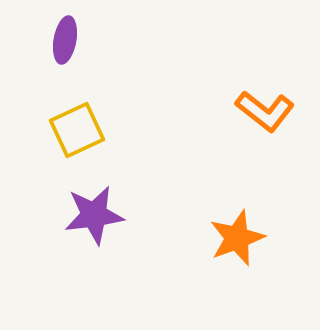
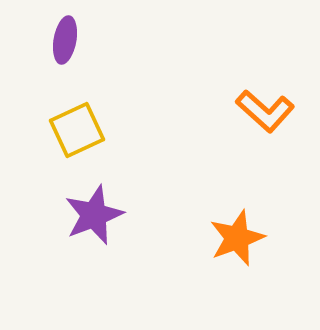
orange L-shape: rotated 4 degrees clockwise
purple star: rotated 14 degrees counterclockwise
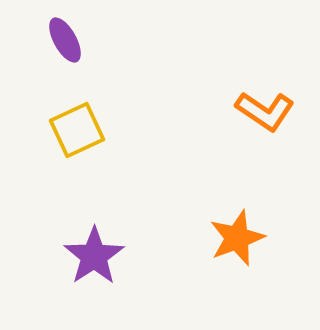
purple ellipse: rotated 39 degrees counterclockwise
orange L-shape: rotated 8 degrees counterclockwise
purple star: moved 41 px down; rotated 12 degrees counterclockwise
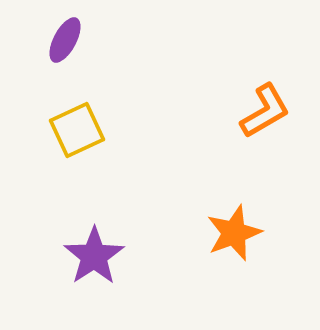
purple ellipse: rotated 57 degrees clockwise
orange L-shape: rotated 64 degrees counterclockwise
orange star: moved 3 px left, 5 px up
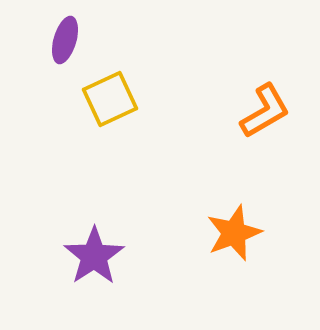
purple ellipse: rotated 12 degrees counterclockwise
yellow square: moved 33 px right, 31 px up
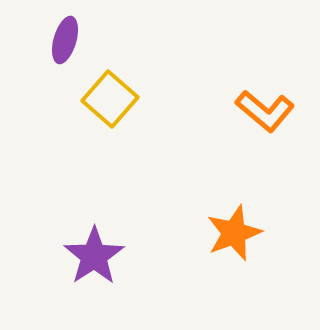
yellow square: rotated 24 degrees counterclockwise
orange L-shape: rotated 70 degrees clockwise
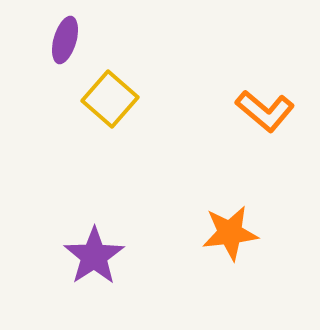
orange star: moved 4 px left; rotated 14 degrees clockwise
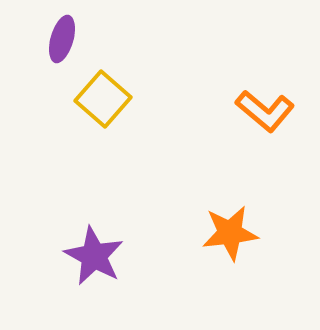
purple ellipse: moved 3 px left, 1 px up
yellow square: moved 7 px left
purple star: rotated 10 degrees counterclockwise
